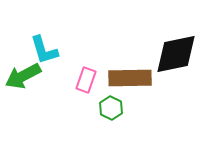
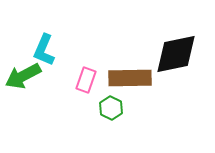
cyan L-shape: rotated 40 degrees clockwise
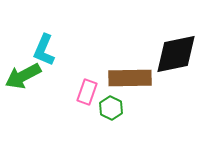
pink rectangle: moved 1 px right, 12 px down
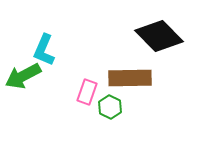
black diamond: moved 17 px left, 18 px up; rotated 57 degrees clockwise
green hexagon: moved 1 px left, 1 px up
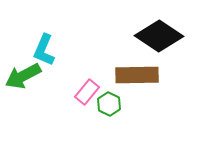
black diamond: rotated 12 degrees counterclockwise
brown rectangle: moved 7 px right, 3 px up
pink rectangle: rotated 20 degrees clockwise
green hexagon: moved 1 px left, 3 px up
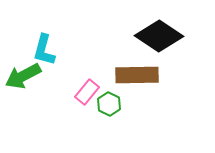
cyan L-shape: rotated 8 degrees counterclockwise
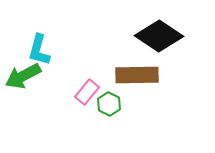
cyan L-shape: moved 5 px left
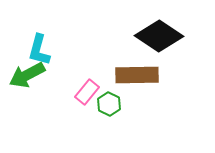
green arrow: moved 4 px right, 1 px up
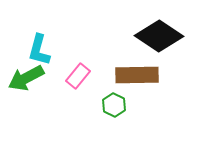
green arrow: moved 1 px left, 3 px down
pink rectangle: moved 9 px left, 16 px up
green hexagon: moved 5 px right, 1 px down
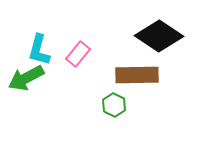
pink rectangle: moved 22 px up
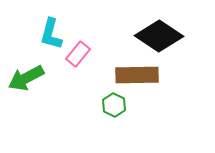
cyan L-shape: moved 12 px right, 16 px up
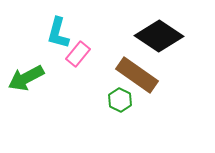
cyan L-shape: moved 7 px right, 1 px up
brown rectangle: rotated 36 degrees clockwise
green hexagon: moved 6 px right, 5 px up
